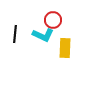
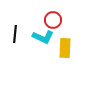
cyan L-shape: moved 2 px down
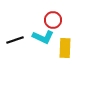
black line: moved 6 px down; rotated 66 degrees clockwise
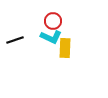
red circle: moved 1 px down
cyan L-shape: moved 8 px right
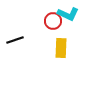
cyan L-shape: moved 17 px right, 23 px up
yellow rectangle: moved 4 px left
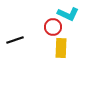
red circle: moved 6 px down
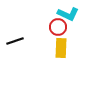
red circle: moved 5 px right
black line: moved 1 px down
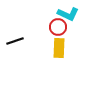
yellow rectangle: moved 2 px left
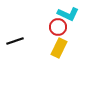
yellow rectangle: rotated 24 degrees clockwise
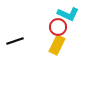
yellow rectangle: moved 2 px left, 3 px up
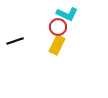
cyan L-shape: moved 1 px left
